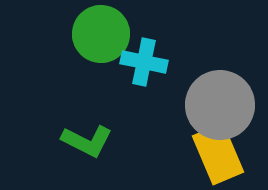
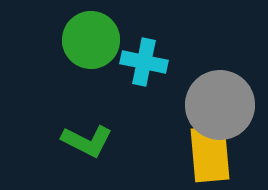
green circle: moved 10 px left, 6 px down
yellow rectangle: moved 8 px left; rotated 18 degrees clockwise
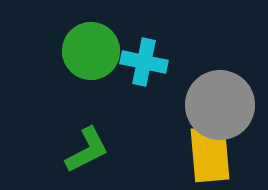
green circle: moved 11 px down
green L-shape: moved 9 px down; rotated 54 degrees counterclockwise
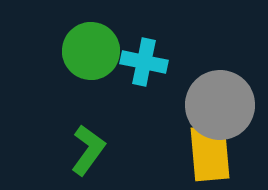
green L-shape: moved 1 px right; rotated 27 degrees counterclockwise
yellow rectangle: moved 1 px up
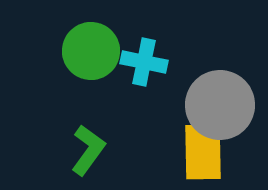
yellow rectangle: moved 7 px left, 1 px up; rotated 4 degrees clockwise
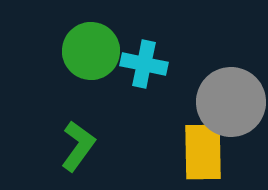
cyan cross: moved 2 px down
gray circle: moved 11 px right, 3 px up
green L-shape: moved 10 px left, 4 px up
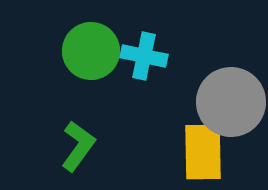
cyan cross: moved 8 px up
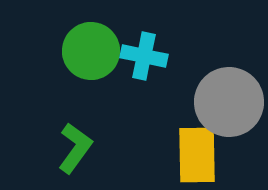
gray circle: moved 2 px left
green L-shape: moved 3 px left, 2 px down
yellow rectangle: moved 6 px left, 3 px down
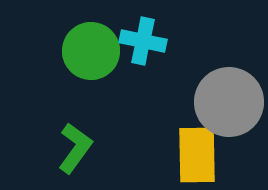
cyan cross: moved 1 px left, 15 px up
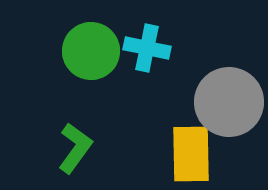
cyan cross: moved 4 px right, 7 px down
yellow rectangle: moved 6 px left, 1 px up
